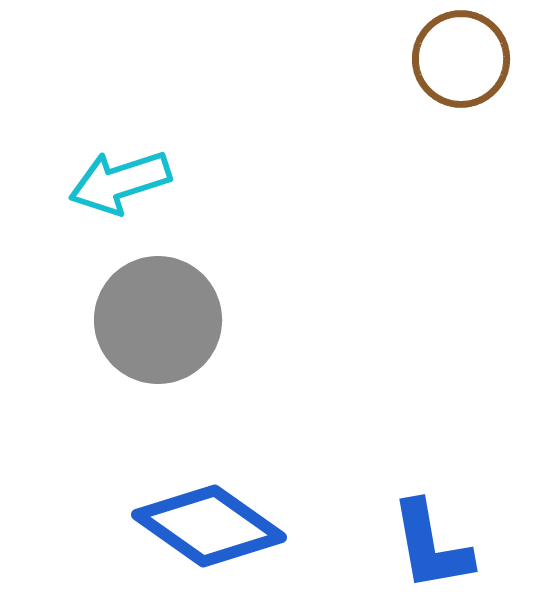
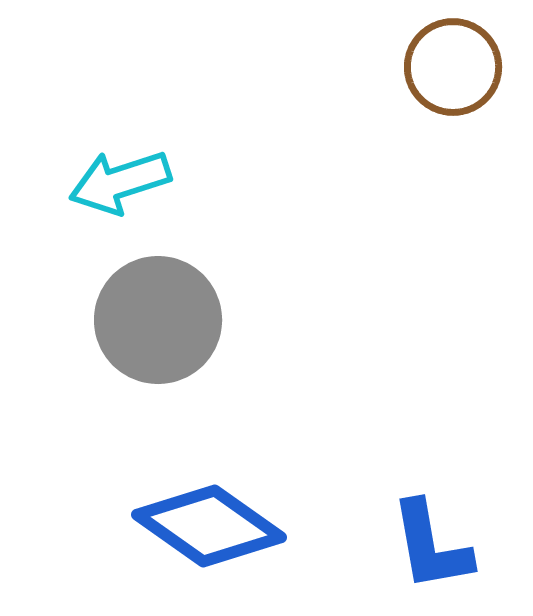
brown circle: moved 8 px left, 8 px down
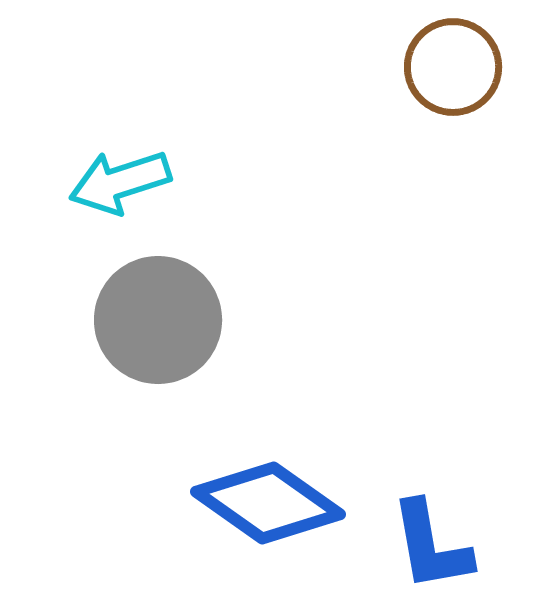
blue diamond: moved 59 px right, 23 px up
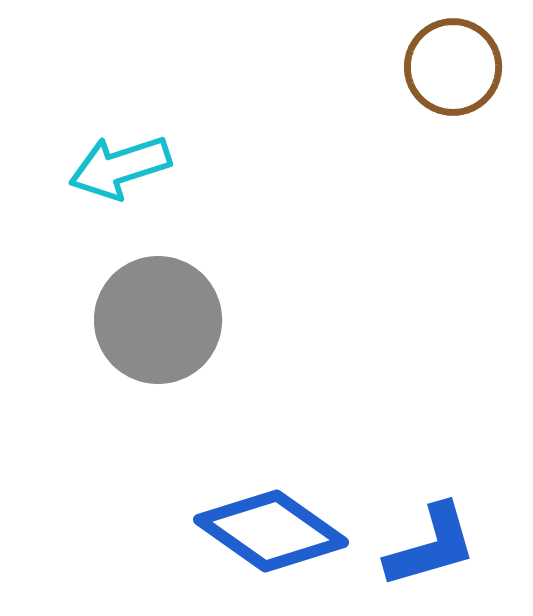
cyan arrow: moved 15 px up
blue diamond: moved 3 px right, 28 px down
blue L-shape: rotated 96 degrees counterclockwise
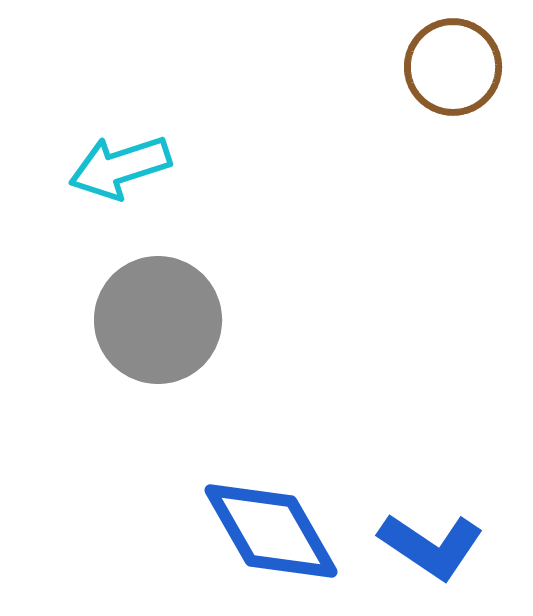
blue diamond: rotated 25 degrees clockwise
blue L-shape: rotated 50 degrees clockwise
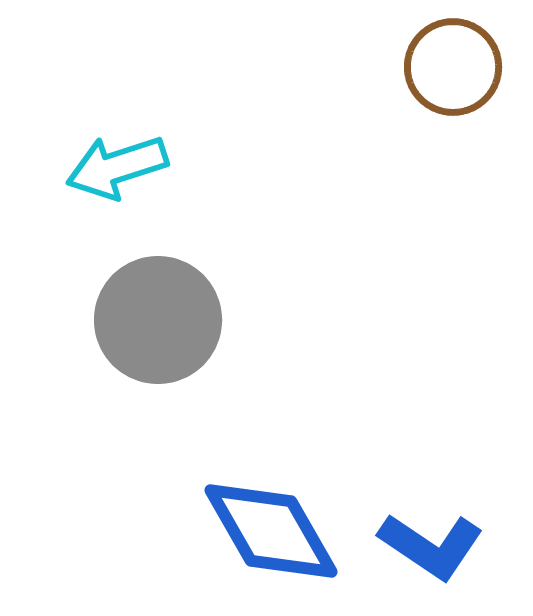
cyan arrow: moved 3 px left
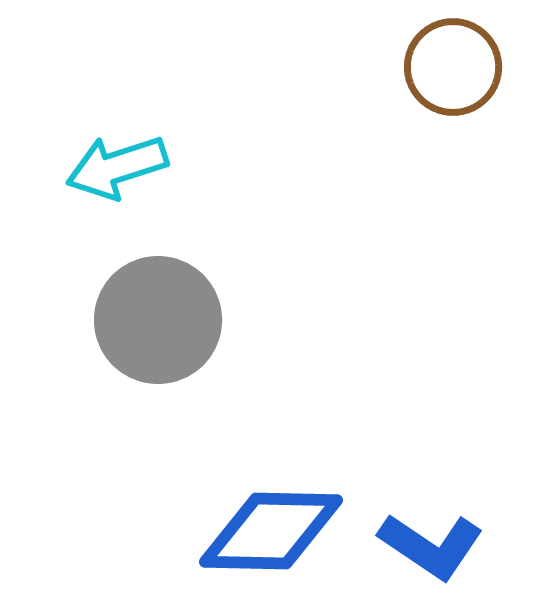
blue diamond: rotated 59 degrees counterclockwise
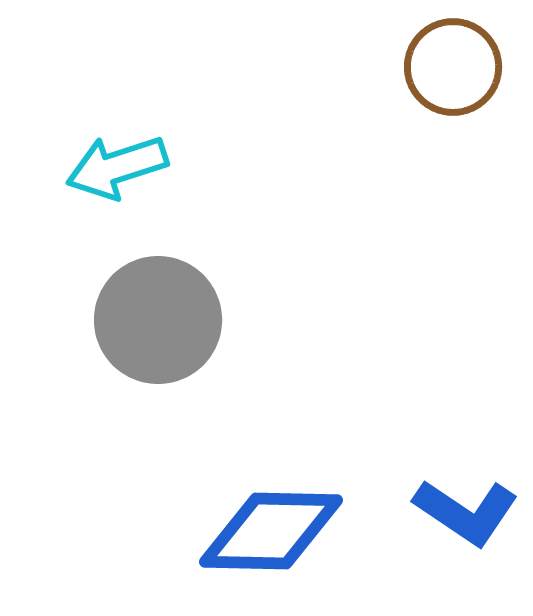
blue L-shape: moved 35 px right, 34 px up
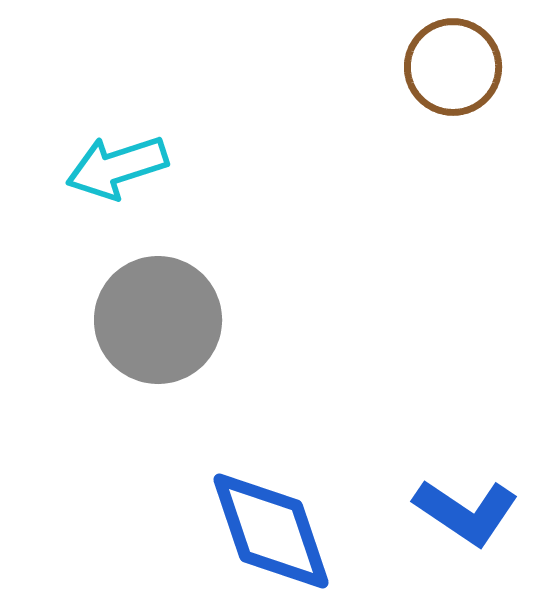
blue diamond: rotated 70 degrees clockwise
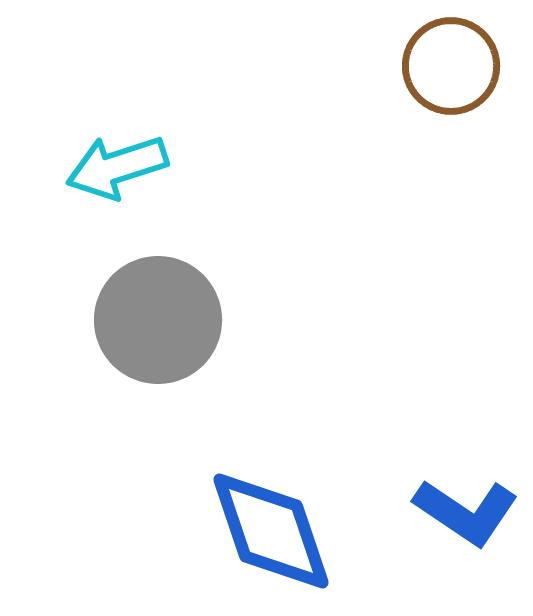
brown circle: moved 2 px left, 1 px up
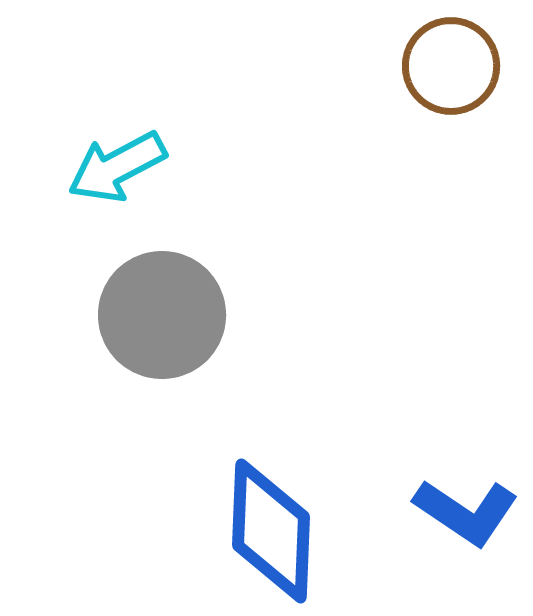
cyan arrow: rotated 10 degrees counterclockwise
gray circle: moved 4 px right, 5 px up
blue diamond: rotated 21 degrees clockwise
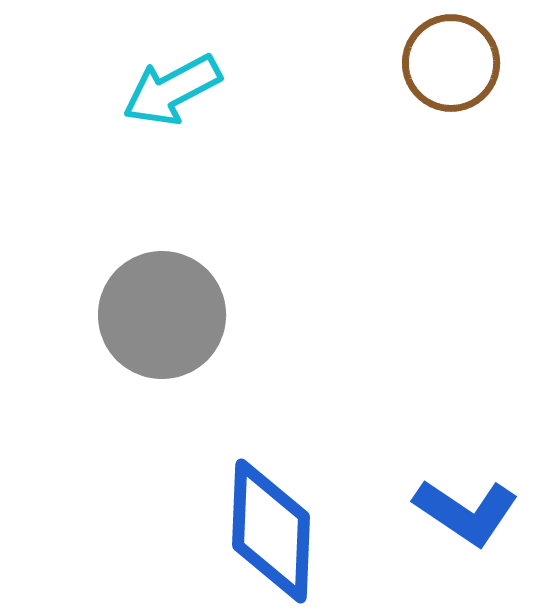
brown circle: moved 3 px up
cyan arrow: moved 55 px right, 77 px up
